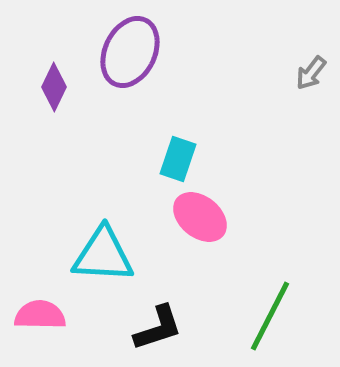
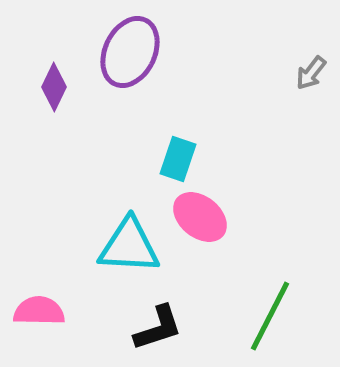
cyan triangle: moved 26 px right, 9 px up
pink semicircle: moved 1 px left, 4 px up
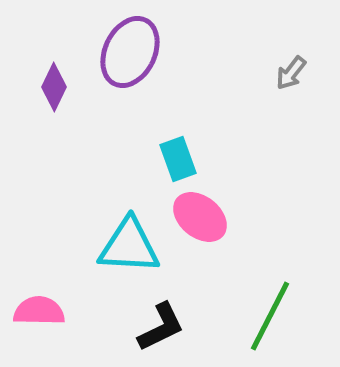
gray arrow: moved 20 px left
cyan rectangle: rotated 39 degrees counterclockwise
black L-shape: moved 3 px right, 1 px up; rotated 8 degrees counterclockwise
